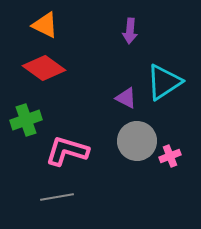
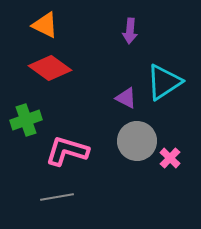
red diamond: moved 6 px right
pink cross: moved 2 px down; rotated 25 degrees counterclockwise
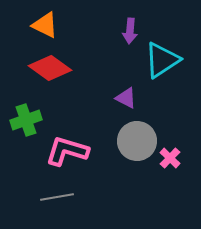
cyan triangle: moved 2 px left, 22 px up
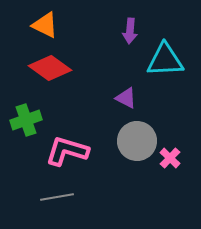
cyan triangle: moved 3 px right; rotated 30 degrees clockwise
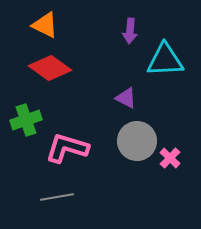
pink L-shape: moved 3 px up
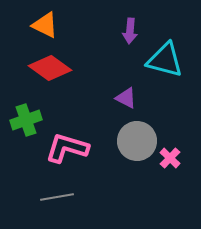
cyan triangle: rotated 18 degrees clockwise
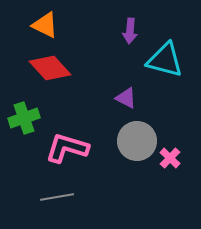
red diamond: rotated 12 degrees clockwise
green cross: moved 2 px left, 2 px up
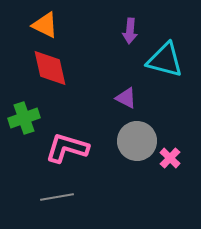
red diamond: rotated 30 degrees clockwise
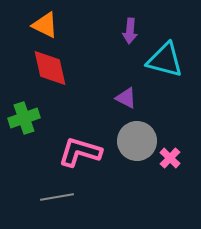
pink L-shape: moved 13 px right, 4 px down
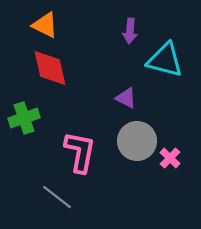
pink L-shape: rotated 84 degrees clockwise
gray line: rotated 48 degrees clockwise
